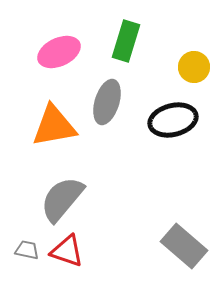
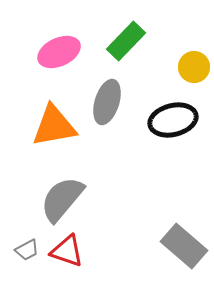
green rectangle: rotated 27 degrees clockwise
gray trapezoid: rotated 140 degrees clockwise
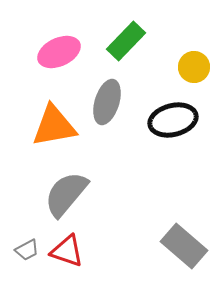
gray semicircle: moved 4 px right, 5 px up
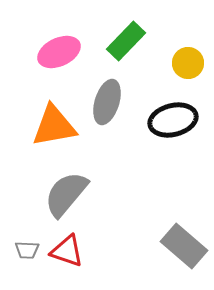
yellow circle: moved 6 px left, 4 px up
gray trapezoid: rotated 30 degrees clockwise
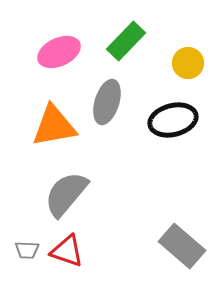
gray rectangle: moved 2 px left
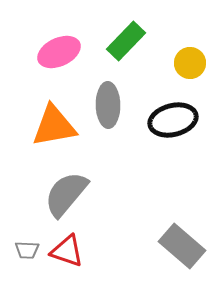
yellow circle: moved 2 px right
gray ellipse: moved 1 px right, 3 px down; rotated 18 degrees counterclockwise
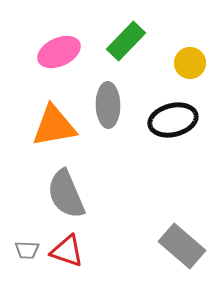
gray semicircle: rotated 63 degrees counterclockwise
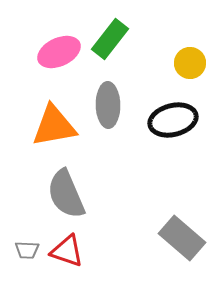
green rectangle: moved 16 px left, 2 px up; rotated 6 degrees counterclockwise
gray rectangle: moved 8 px up
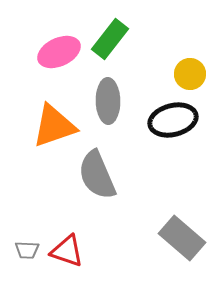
yellow circle: moved 11 px down
gray ellipse: moved 4 px up
orange triangle: rotated 9 degrees counterclockwise
gray semicircle: moved 31 px right, 19 px up
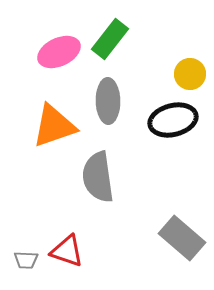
gray semicircle: moved 1 px right, 2 px down; rotated 15 degrees clockwise
gray trapezoid: moved 1 px left, 10 px down
